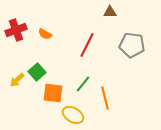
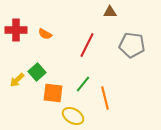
red cross: rotated 20 degrees clockwise
yellow ellipse: moved 1 px down
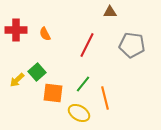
orange semicircle: rotated 32 degrees clockwise
yellow ellipse: moved 6 px right, 3 px up
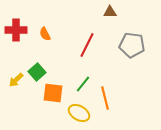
yellow arrow: moved 1 px left
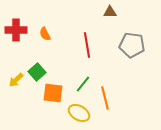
red line: rotated 35 degrees counterclockwise
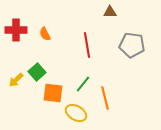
yellow ellipse: moved 3 px left
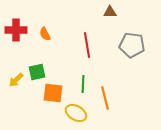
green square: rotated 30 degrees clockwise
green line: rotated 36 degrees counterclockwise
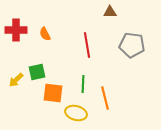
yellow ellipse: rotated 15 degrees counterclockwise
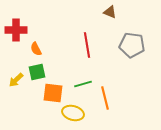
brown triangle: rotated 24 degrees clockwise
orange semicircle: moved 9 px left, 15 px down
green line: rotated 72 degrees clockwise
yellow ellipse: moved 3 px left
